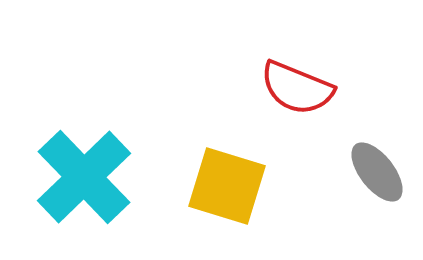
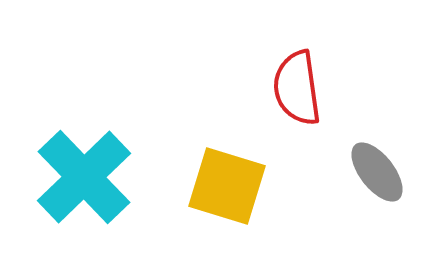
red semicircle: rotated 60 degrees clockwise
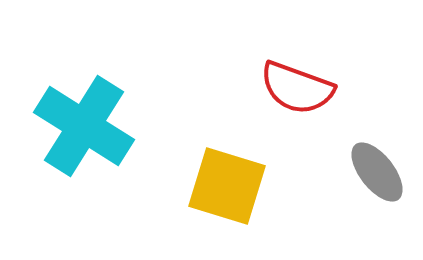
red semicircle: rotated 62 degrees counterclockwise
cyan cross: moved 51 px up; rotated 14 degrees counterclockwise
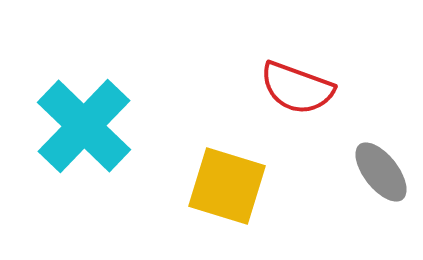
cyan cross: rotated 12 degrees clockwise
gray ellipse: moved 4 px right
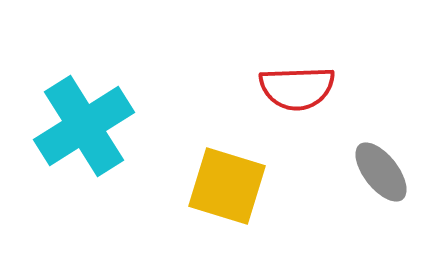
red semicircle: rotated 22 degrees counterclockwise
cyan cross: rotated 14 degrees clockwise
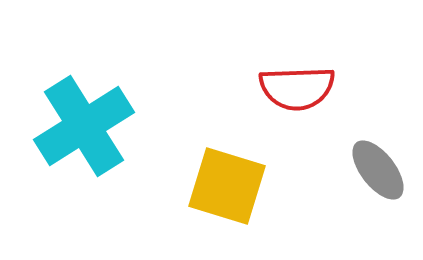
gray ellipse: moved 3 px left, 2 px up
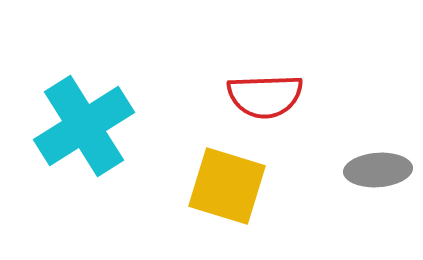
red semicircle: moved 32 px left, 8 px down
gray ellipse: rotated 56 degrees counterclockwise
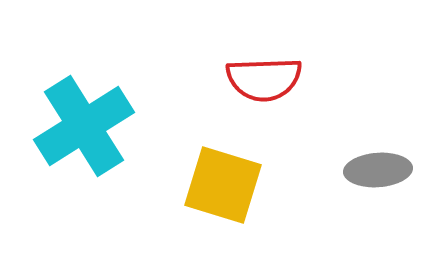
red semicircle: moved 1 px left, 17 px up
yellow square: moved 4 px left, 1 px up
